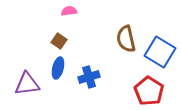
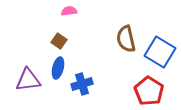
blue cross: moved 7 px left, 7 px down
purple triangle: moved 1 px right, 4 px up
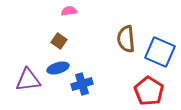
brown semicircle: rotated 8 degrees clockwise
blue square: rotated 8 degrees counterclockwise
blue ellipse: rotated 60 degrees clockwise
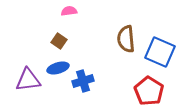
blue cross: moved 1 px right, 3 px up
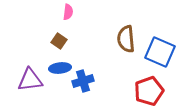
pink semicircle: moved 1 px left, 1 px down; rotated 105 degrees clockwise
blue ellipse: moved 2 px right; rotated 10 degrees clockwise
purple triangle: moved 2 px right
red pentagon: rotated 20 degrees clockwise
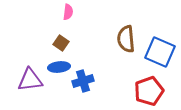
brown square: moved 2 px right, 2 px down
blue ellipse: moved 1 px left, 1 px up
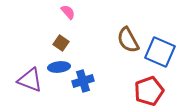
pink semicircle: rotated 49 degrees counterclockwise
brown semicircle: moved 2 px right, 1 px down; rotated 24 degrees counterclockwise
purple triangle: rotated 28 degrees clockwise
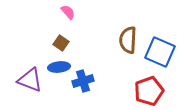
brown semicircle: rotated 32 degrees clockwise
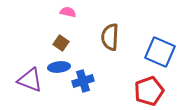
pink semicircle: rotated 35 degrees counterclockwise
brown semicircle: moved 18 px left, 3 px up
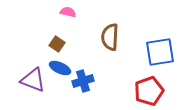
brown square: moved 4 px left, 1 px down
blue square: rotated 32 degrees counterclockwise
blue ellipse: moved 1 px right, 1 px down; rotated 30 degrees clockwise
purple triangle: moved 3 px right
